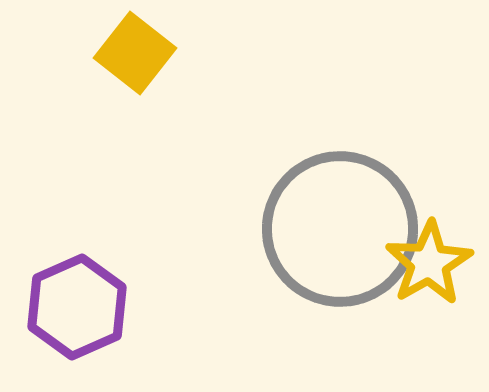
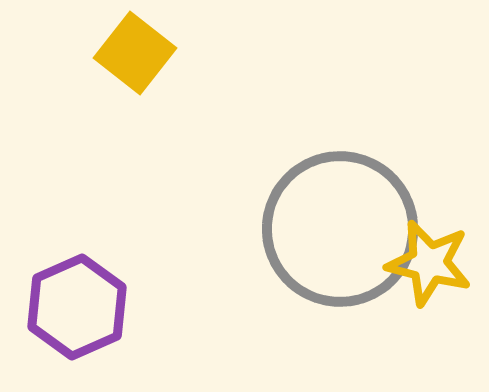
yellow star: rotated 28 degrees counterclockwise
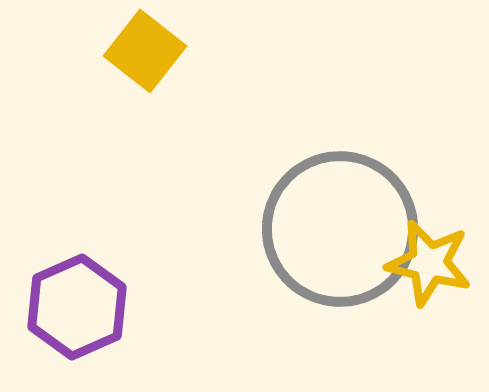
yellow square: moved 10 px right, 2 px up
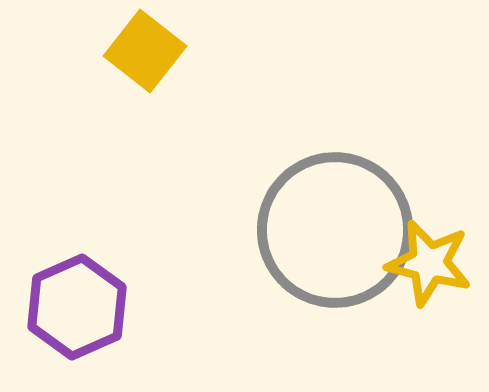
gray circle: moved 5 px left, 1 px down
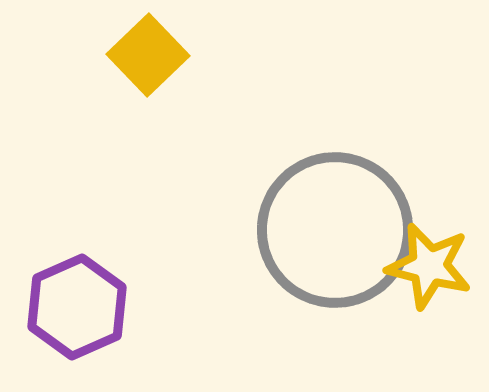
yellow square: moved 3 px right, 4 px down; rotated 8 degrees clockwise
yellow star: moved 3 px down
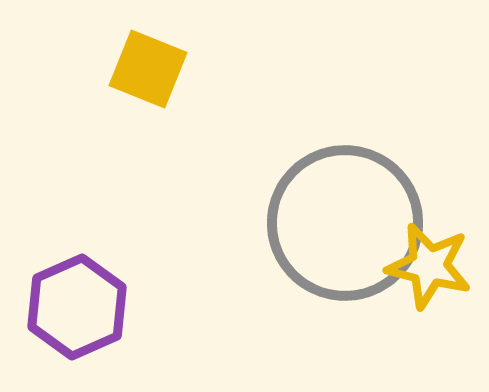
yellow square: moved 14 px down; rotated 24 degrees counterclockwise
gray circle: moved 10 px right, 7 px up
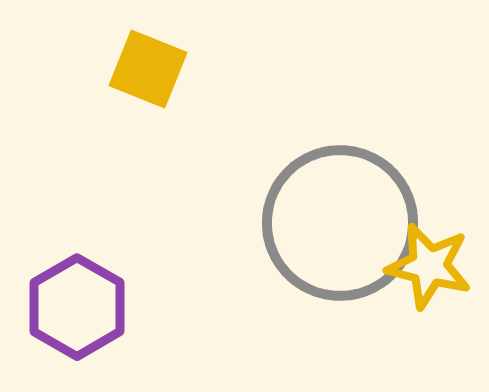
gray circle: moved 5 px left
purple hexagon: rotated 6 degrees counterclockwise
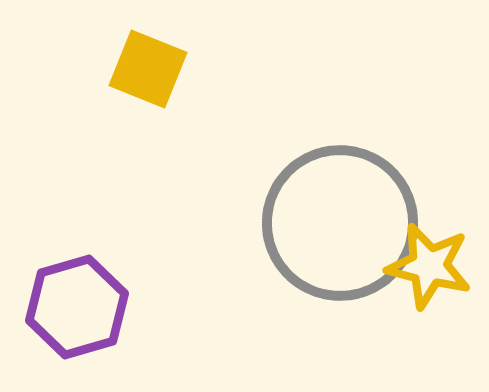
purple hexagon: rotated 14 degrees clockwise
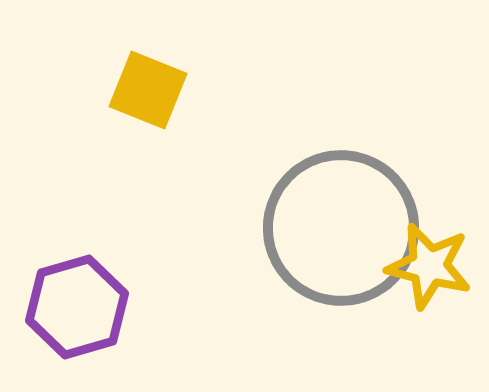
yellow square: moved 21 px down
gray circle: moved 1 px right, 5 px down
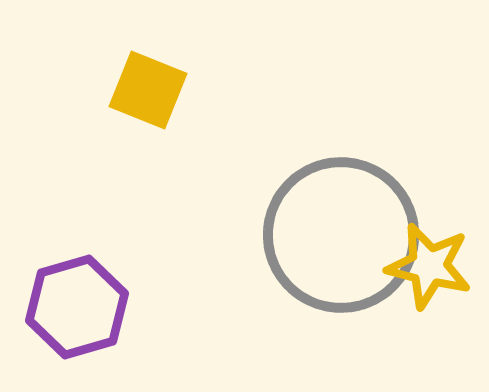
gray circle: moved 7 px down
